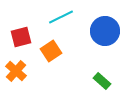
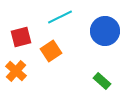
cyan line: moved 1 px left
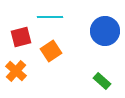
cyan line: moved 10 px left; rotated 25 degrees clockwise
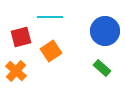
green rectangle: moved 13 px up
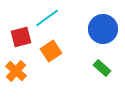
cyan line: moved 3 px left, 1 px down; rotated 35 degrees counterclockwise
blue circle: moved 2 px left, 2 px up
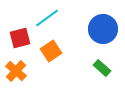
red square: moved 1 px left, 1 px down
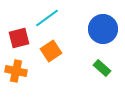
red square: moved 1 px left
orange cross: rotated 30 degrees counterclockwise
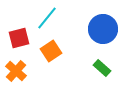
cyan line: rotated 15 degrees counterclockwise
orange cross: rotated 30 degrees clockwise
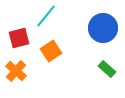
cyan line: moved 1 px left, 2 px up
blue circle: moved 1 px up
green rectangle: moved 5 px right, 1 px down
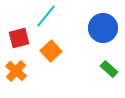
orange square: rotated 10 degrees counterclockwise
green rectangle: moved 2 px right
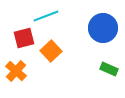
cyan line: rotated 30 degrees clockwise
red square: moved 5 px right
green rectangle: rotated 18 degrees counterclockwise
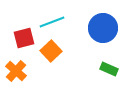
cyan line: moved 6 px right, 6 px down
